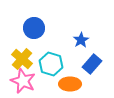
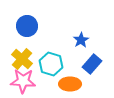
blue circle: moved 7 px left, 2 px up
pink star: rotated 20 degrees counterclockwise
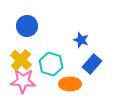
blue star: rotated 21 degrees counterclockwise
yellow cross: moved 1 px left, 1 px down
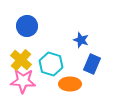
blue rectangle: rotated 18 degrees counterclockwise
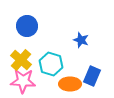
blue rectangle: moved 12 px down
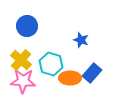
blue rectangle: moved 3 px up; rotated 18 degrees clockwise
orange ellipse: moved 6 px up
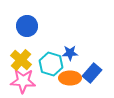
blue star: moved 11 px left, 13 px down; rotated 21 degrees counterclockwise
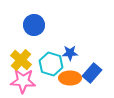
blue circle: moved 7 px right, 1 px up
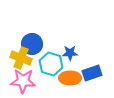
blue circle: moved 2 px left, 19 px down
yellow cross: moved 2 px up; rotated 20 degrees counterclockwise
blue rectangle: rotated 30 degrees clockwise
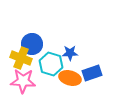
orange ellipse: rotated 15 degrees clockwise
